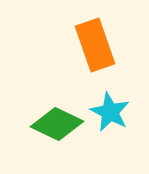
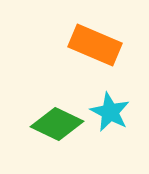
orange rectangle: rotated 48 degrees counterclockwise
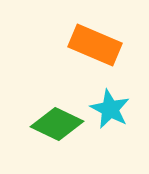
cyan star: moved 3 px up
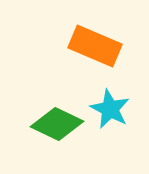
orange rectangle: moved 1 px down
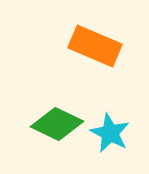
cyan star: moved 24 px down
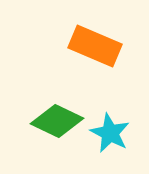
green diamond: moved 3 px up
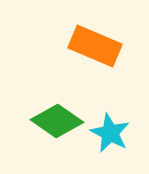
green diamond: rotated 9 degrees clockwise
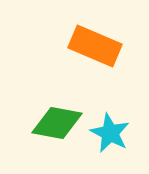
green diamond: moved 2 px down; rotated 24 degrees counterclockwise
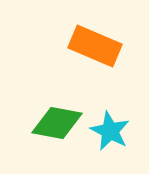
cyan star: moved 2 px up
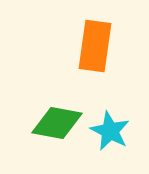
orange rectangle: rotated 75 degrees clockwise
